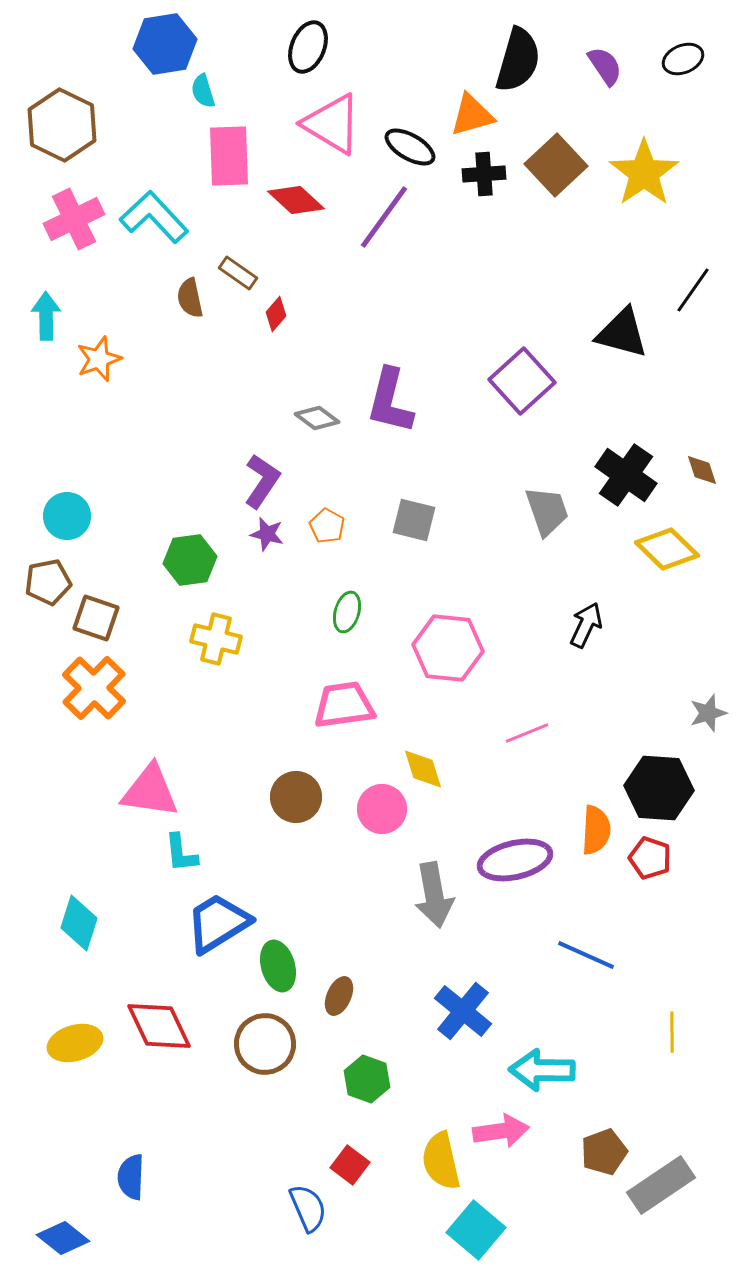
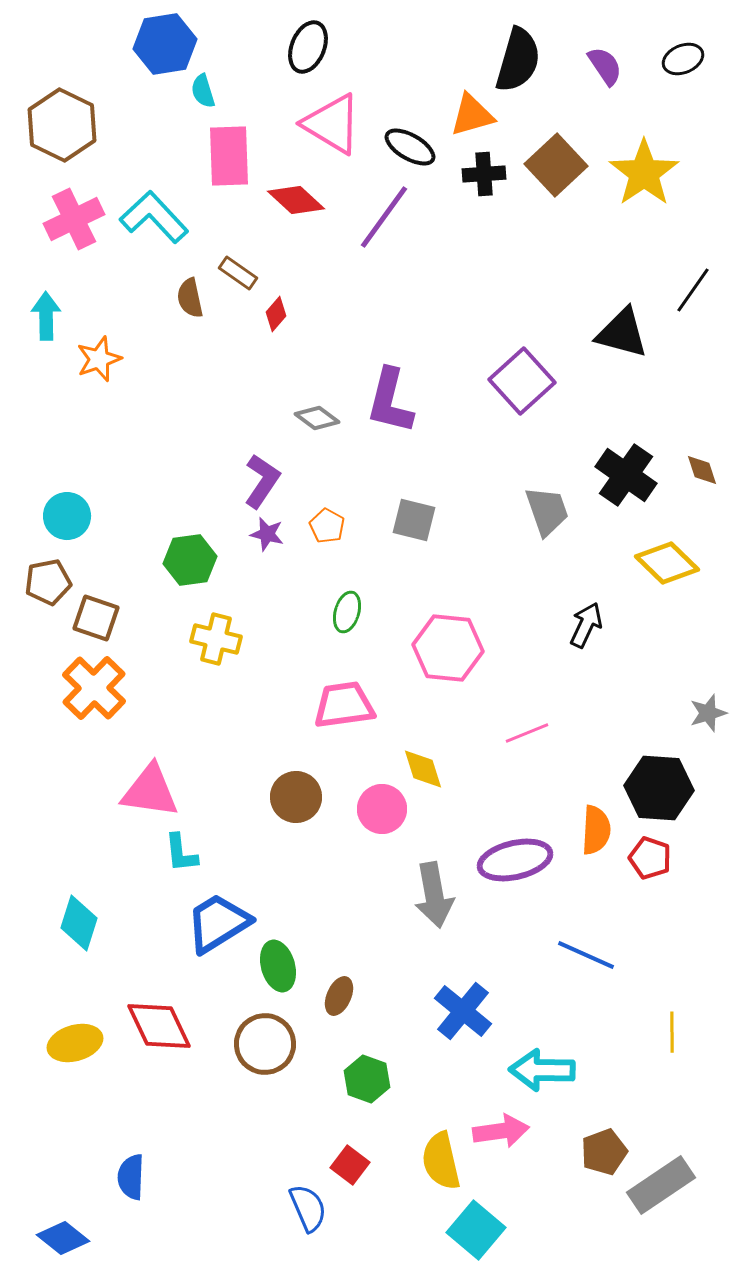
yellow diamond at (667, 549): moved 14 px down
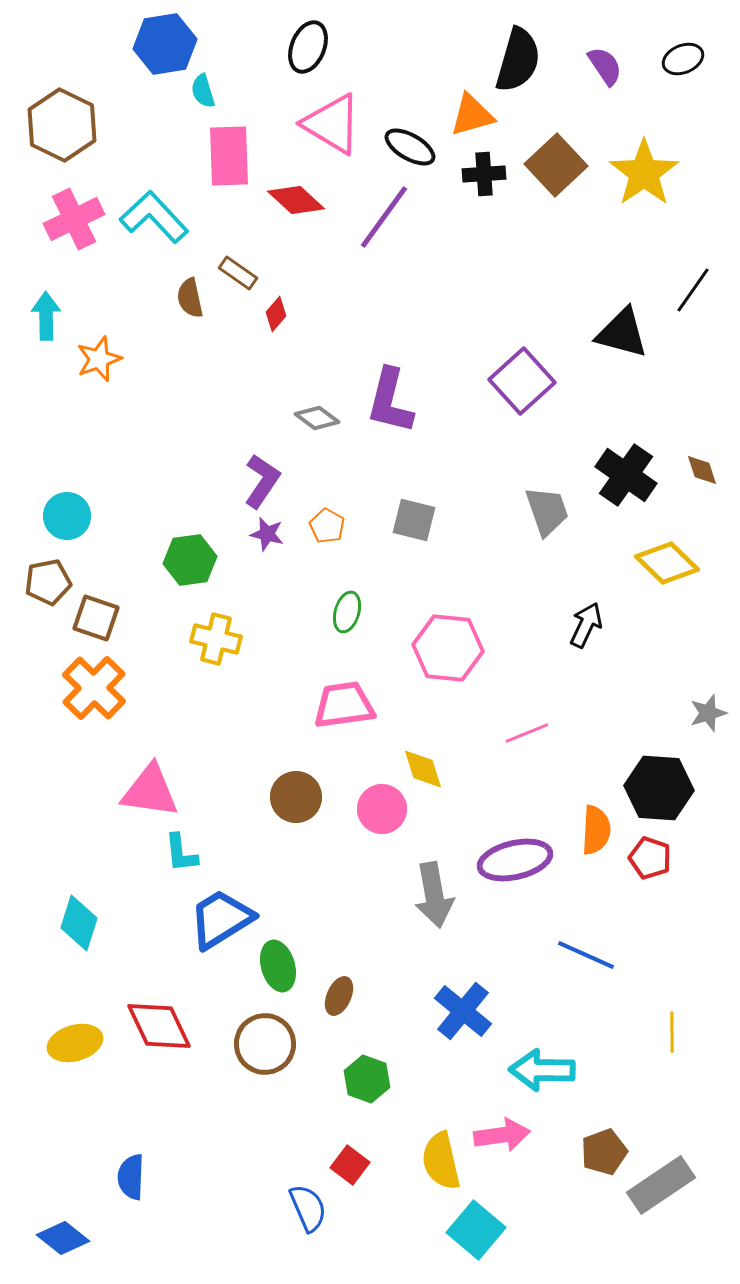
blue trapezoid at (218, 923): moved 3 px right, 4 px up
pink arrow at (501, 1131): moved 1 px right, 4 px down
